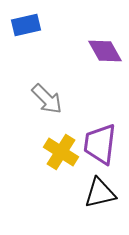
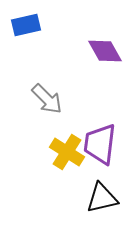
yellow cross: moved 6 px right
black triangle: moved 2 px right, 5 px down
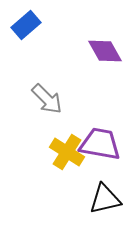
blue rectangle: rotated 28 degrees counterclockwise
purple trapezoid: rotated 93 degrees clockwise
black triangle: moved 3 px right, 1 px down
